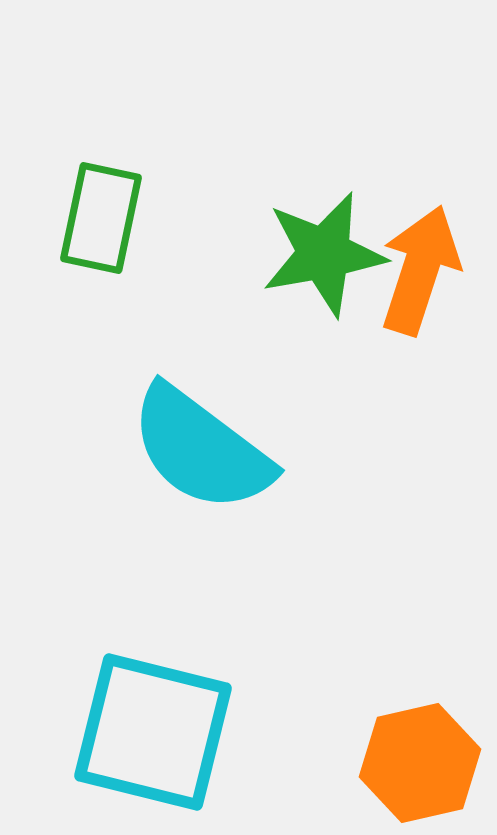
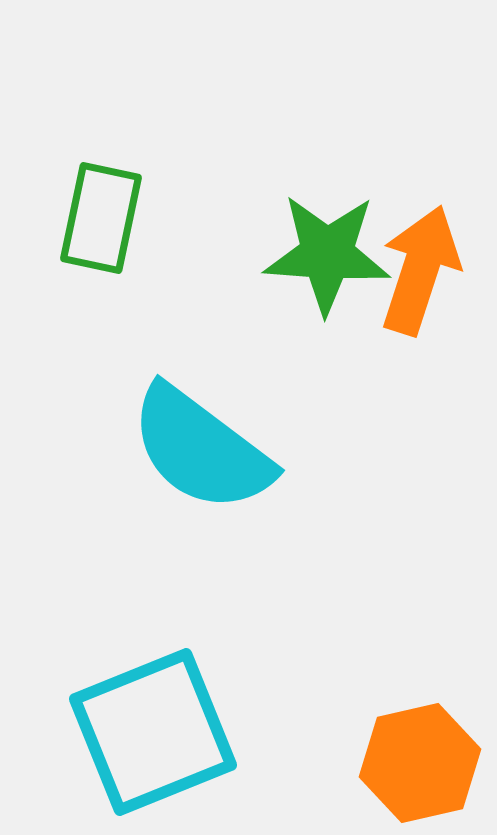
green star: moved 3 px right; rotated 14 degrees clockwise
cyan square: rotated 36 degrees counterclockwise
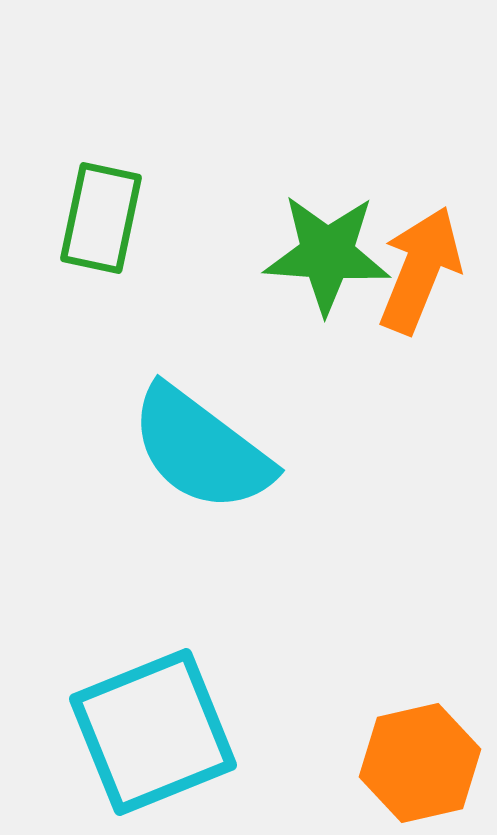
orange arrow: rotated 4 degrees clockwise
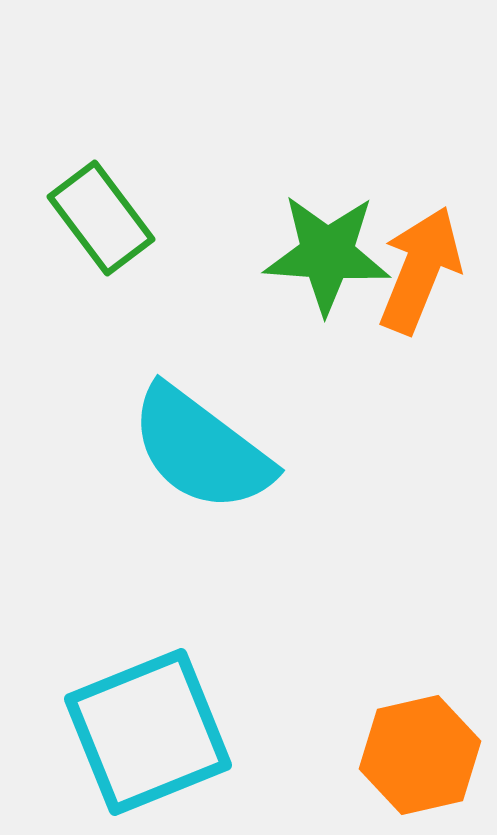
green rectangle: rotated 49 degrees counterclockwise
cyan square: moved 5 px left
orange hexagon: moved 8 px up
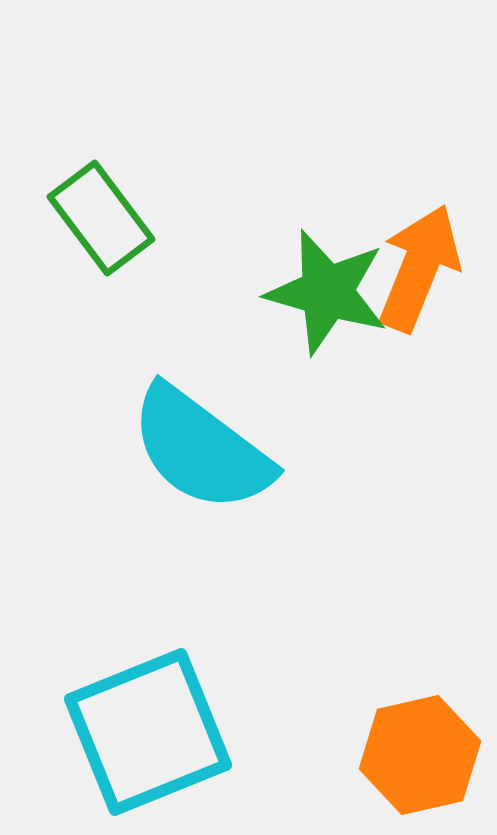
green star: moved 38 px down; rotated 12 degrees clockwise
orange arrow: moved 1 px left, 2 px up
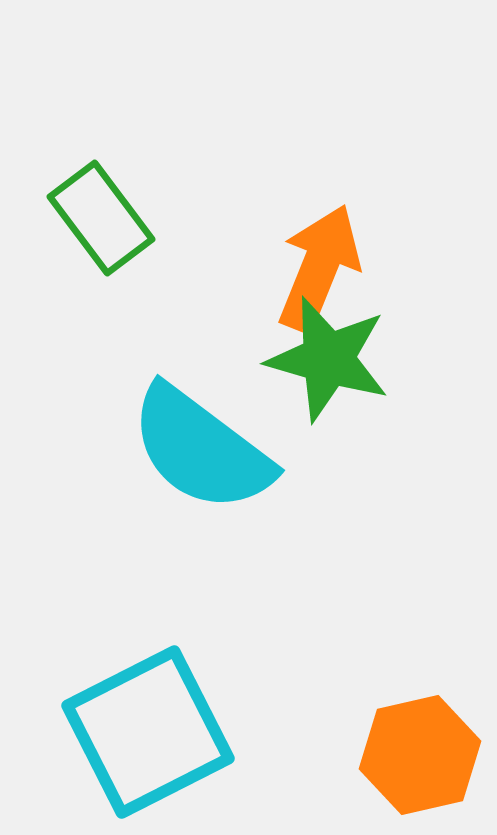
orange arrow: moved 100 px left
green star: moved 1 px right, 67 px down
cyan square: rotated 5 degrees counterclockwise
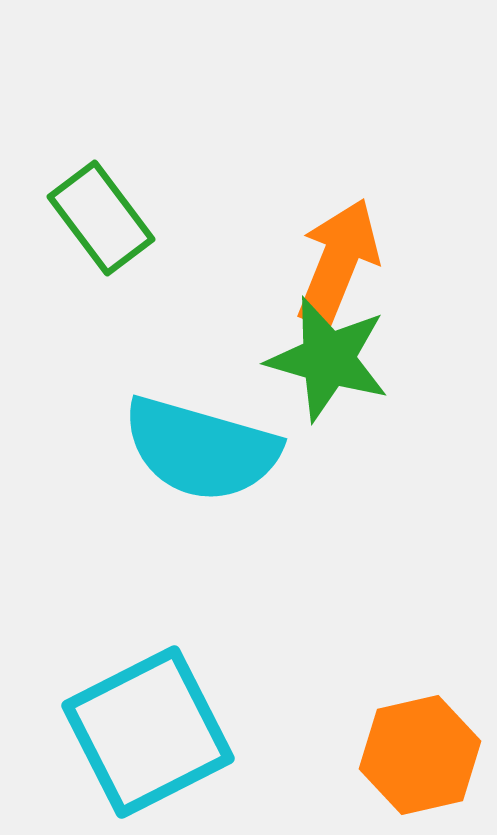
orange arrow: moved 19 px right, 6 px up
cyan semicircle: rotated 21 degrees counterclockwise
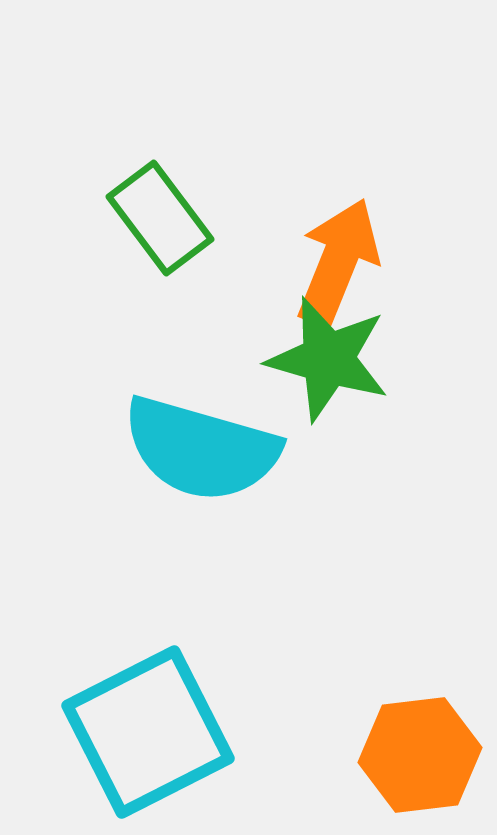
green rectangle: moved 59 px right
orange hexagon: rotated 6 degrees clockwise
